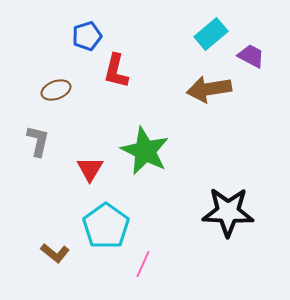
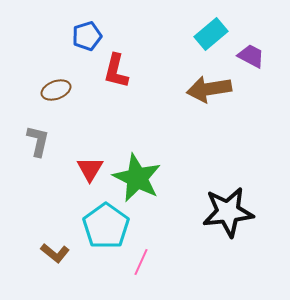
green star: moved 8 px left, 27 px down
black star: rotated 9 degrees counterclockwise
pink line: moved 2 px left, 2 px up
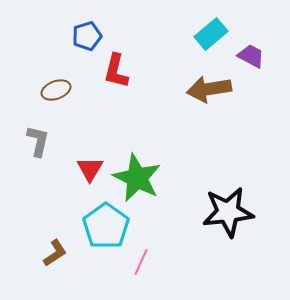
brown L-shape: rotated 72 degrees counterclockwise
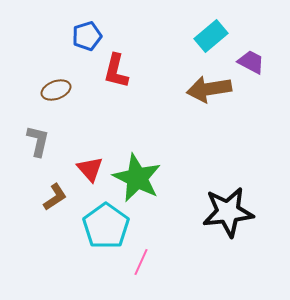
cyan rectangle: moved 2 px down
purple trapezoid: moved 6 px down
red triangle: rotated 12 degrees counterclockwise
brown L-shape: moved 56 px up
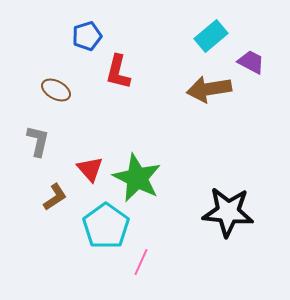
red L-shape: moved 2 px right, 1 px down
brown ellipse: rotated 48 degrees clockwise
black star: rotated 12 degrees clockwise
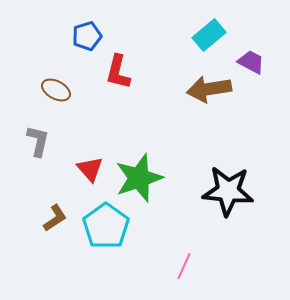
cyan rectangle: moved 2 px left, 1 px up
green star: moved 2 px right; rotated 27 degrees clockwise
brown L-shape: moved 21 px down
black star: moved 21 px up
pink line: moved 43 px right, 4 px down
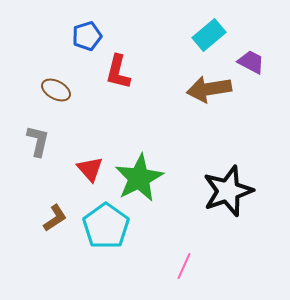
green star: rotated 9 degrees counterclockwise
black star: rotated 24 degrees counterclockwise
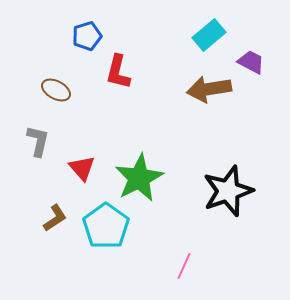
red triangle: moved 8 px left, 1 px up
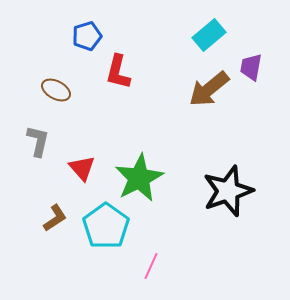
purple trapezoid: moved 5 px down; rotated 108 degrees counterclockwise
brown arrow: rotated 30 degrees counterclockwise
pink line: moved 33 px left
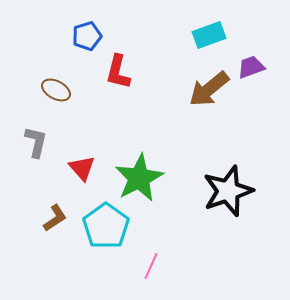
cyan rectangle: rotated 20 degrees clockwise
purple trapezoid: rotated 60 degrees clockwise
gray L-shape: moved 2 px left, 1 px down
